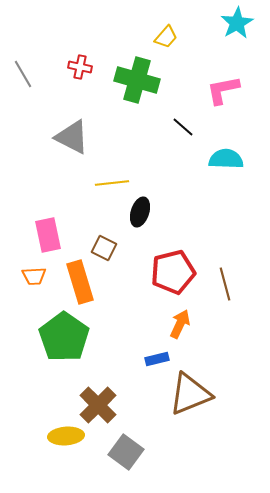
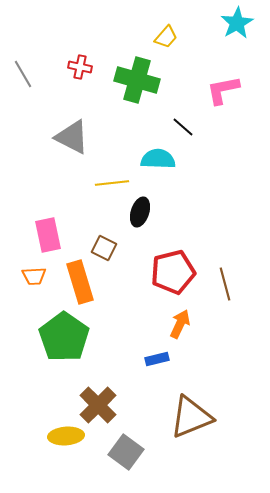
cyan semicircle: moved 68 px left
brown triangle: moved 1 px right, 23 px down
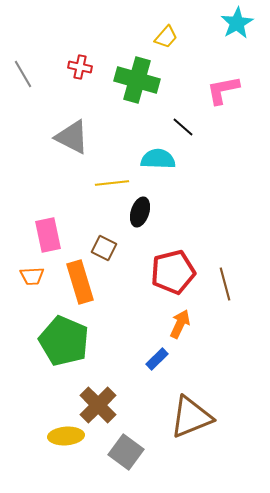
orange trapezoid: moved 2 px left
green pentagon: moved 4 px down; rotated 12 degrees counterclockwise
blue rectangle: rotated 30 degrees counterclockwise
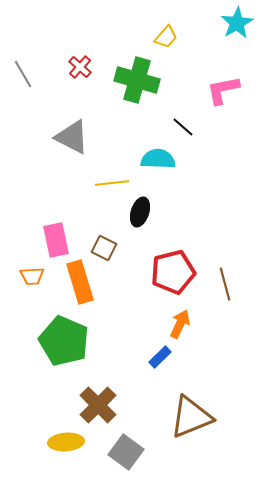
red cross: rotated 30 degrees clockwise
pink rectangle: moved 8 px right, 5 px down
blue rectangle: moved 3 px right, 2 px up
yellow ellipse: moved 6 px down
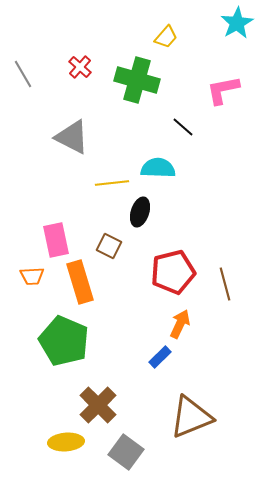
cyan semicircle: moved 9 px down
brown square: moved 5 px right, 2 px up
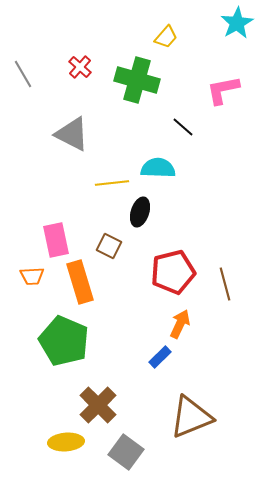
gray triangle: moved 3 px up
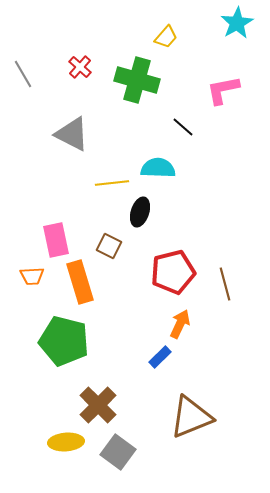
green pentagon: rotated 9 degrees counterclockwise
gray square: moved 8 px left
